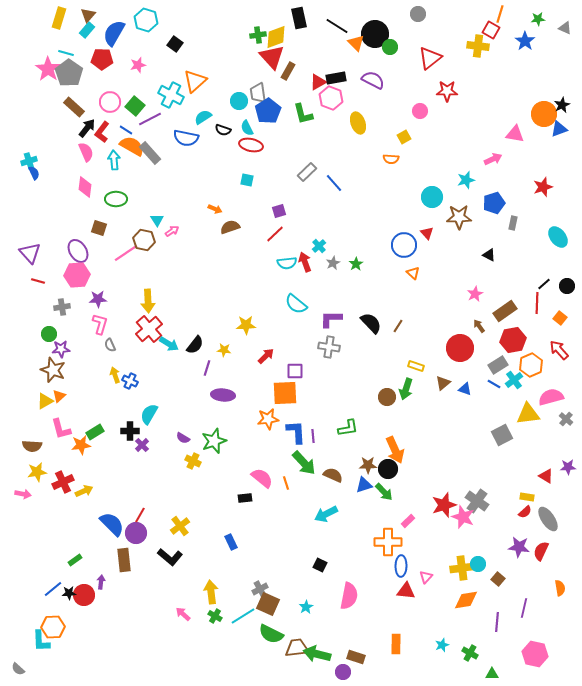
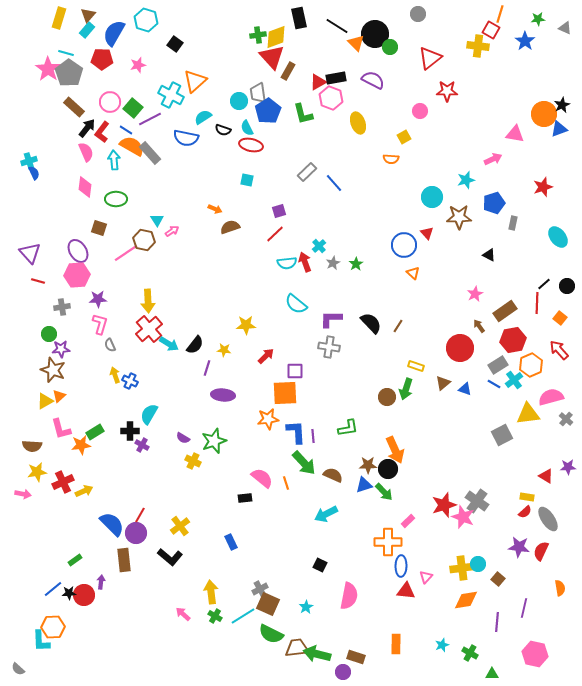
green square at (135, 106): moved 2 px left, 2 px down
purple cross at (142, 445): rotated 16 degrees counterclockwise
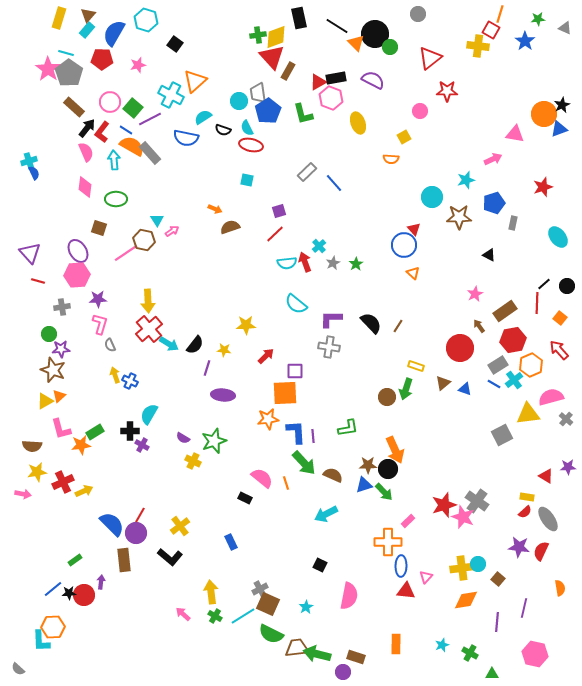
red triangle at (427, 233): moved 13 px left, 4 px up
black rectangle at (245, 498): rotated 32 degrees clockwise
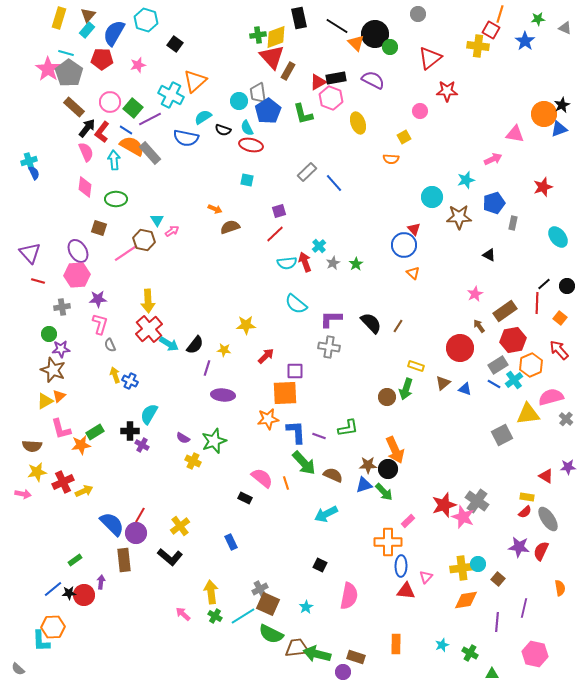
purple line at (313, 436): moved 6 px right; rotated 64 degrees counterclockwise
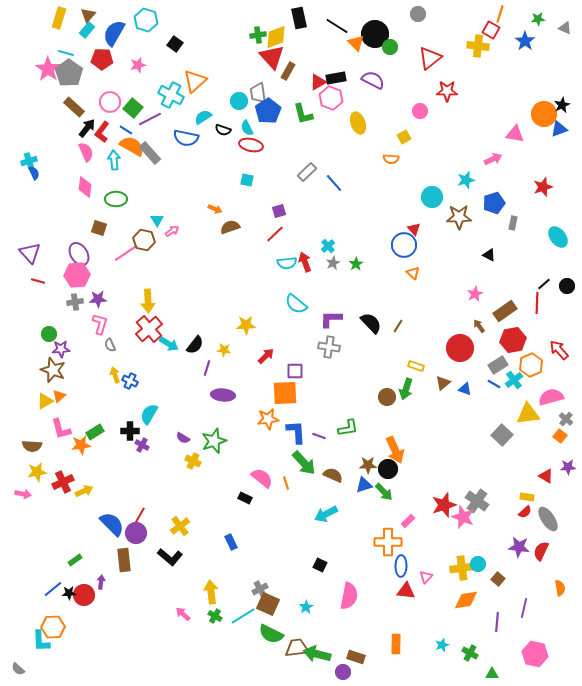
cyan cross at (319, 246): moved 9 px right
purple ellipse at (78, 251): moved 1 px right, 3 px down
gray cross at (62, 307): moved 13 px right, 5 px up
orange square at (560, 318): moved 118 px down
gray square at (502, 435): rotated 20 degrees counterclockwise
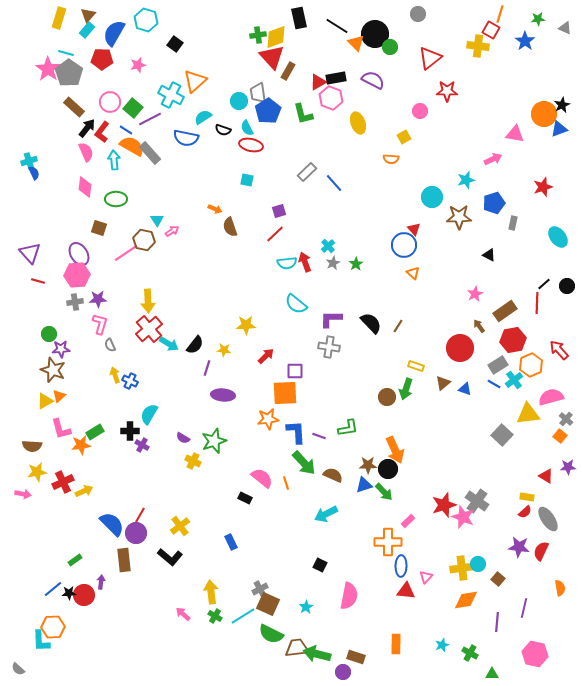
brown semicircle at (230, 227): rotated 90 degrees counterclockwise
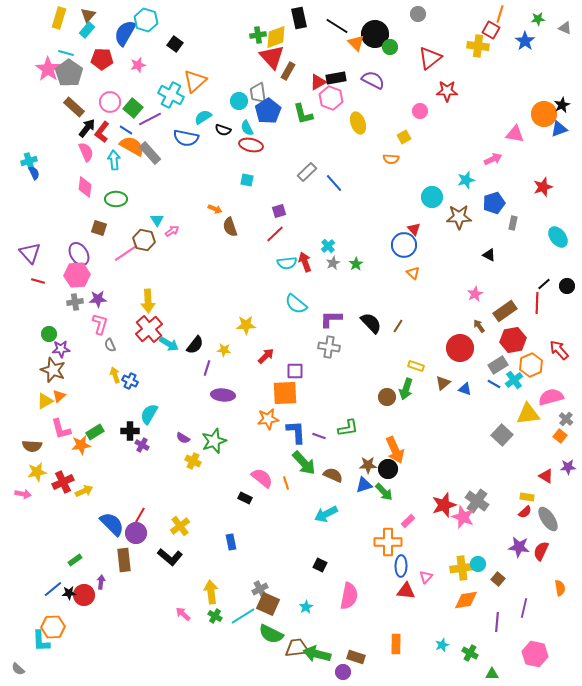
blue semicircle at (114, 33): moved 11 px right
blue rectangle at (231, 542): rotated 14 degrees clockwise
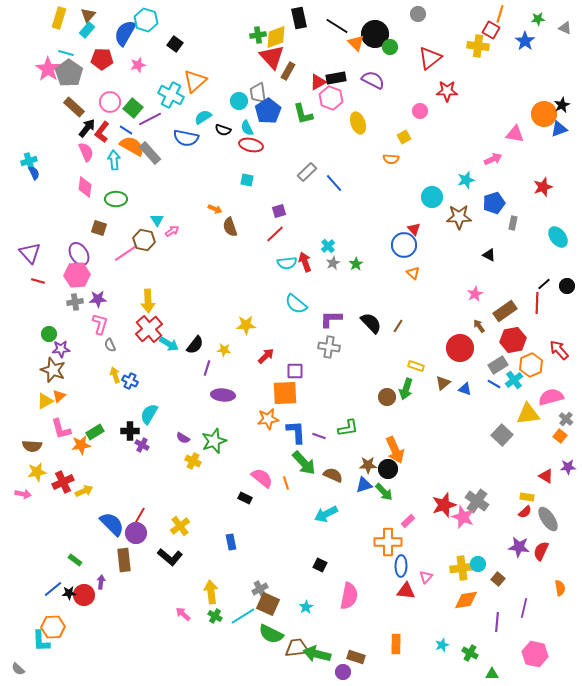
green rectangle at (75, 560): rotated 72 degrees clockwise
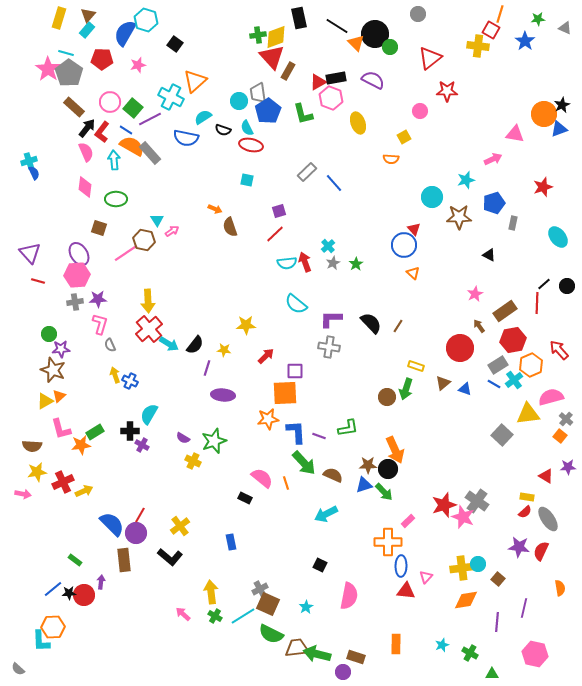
cyan cross at (171, 95): moved 2 px down
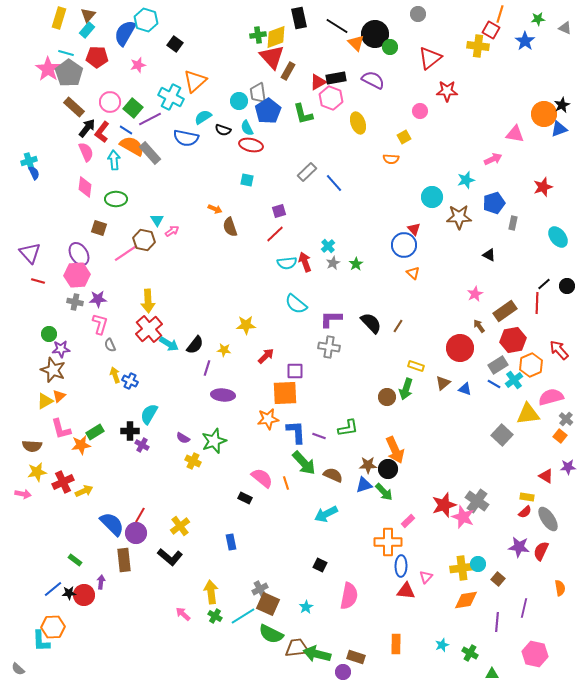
red pentagon at (102, 59): moved 5 px left, 2 px up
gray cross at (75, 302): rotated 21 degrees clockwise
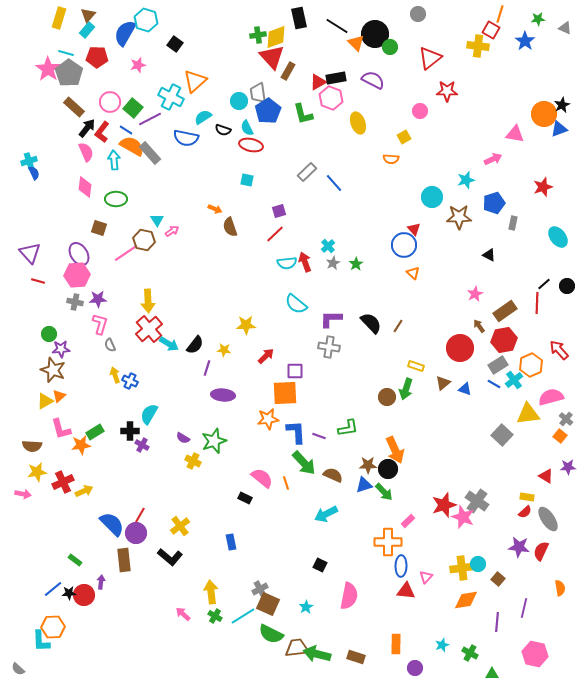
red hexagon at (513, 340): moved 9 px left
purple circle at (343, 672): moved 72 px right, 4 px up
